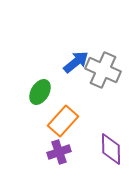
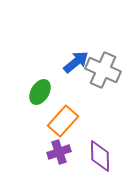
purple diamond: moved 11 px left, 7 px down
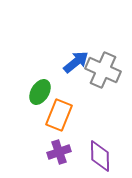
orange rectangle: moved 4 px left, 6 px up; rotated 20 degrees counterclockwise
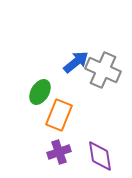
purple diamond: rotated 8 degrees counterclockwise
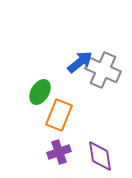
blue arrow: moved 4 px right
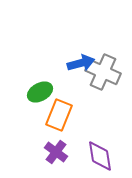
blue arrow: moved 1 px right, 1 px down; rotated 24 degrees clockwise
gray cross: moved 2 px down
green ellipse: rotated 30 degrees clockwise
purple cross: moved 3 px left; rotated 35 degrees counterclockwise
